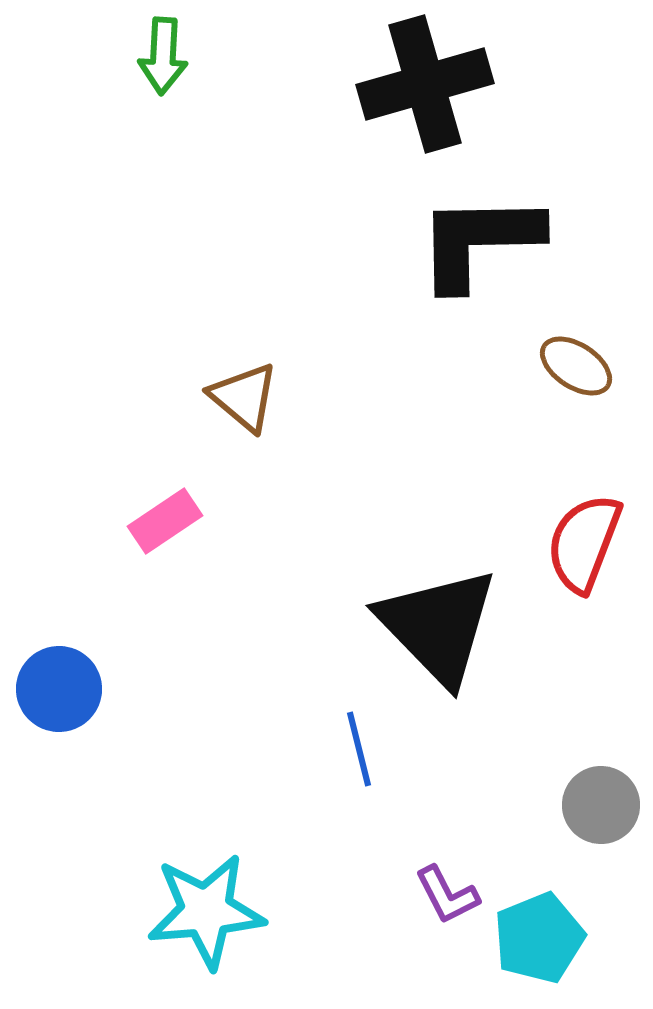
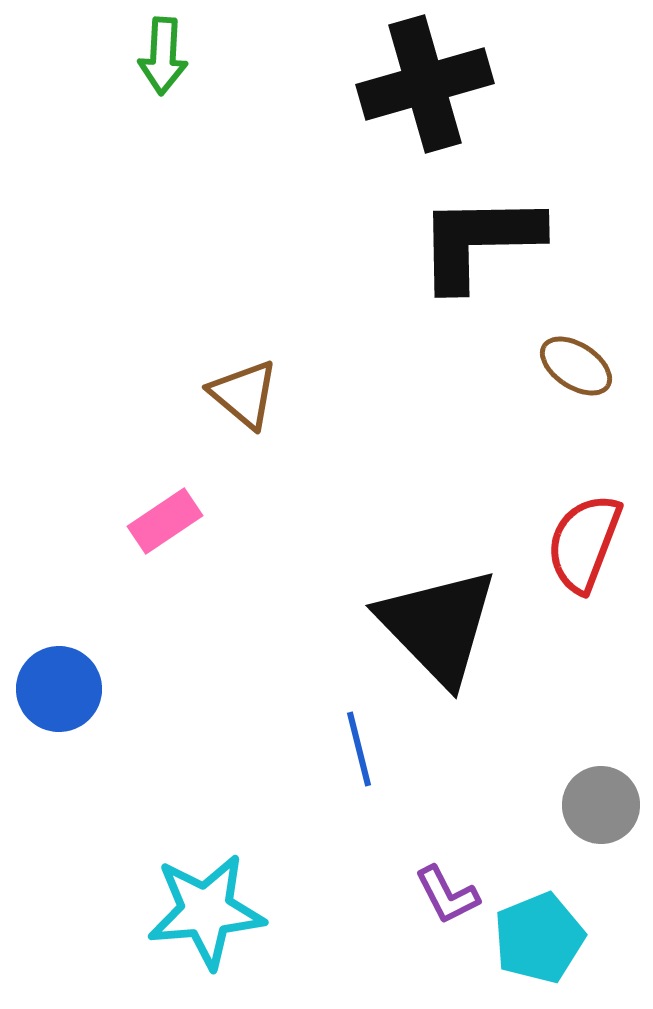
brown triangle: moved 3 px up
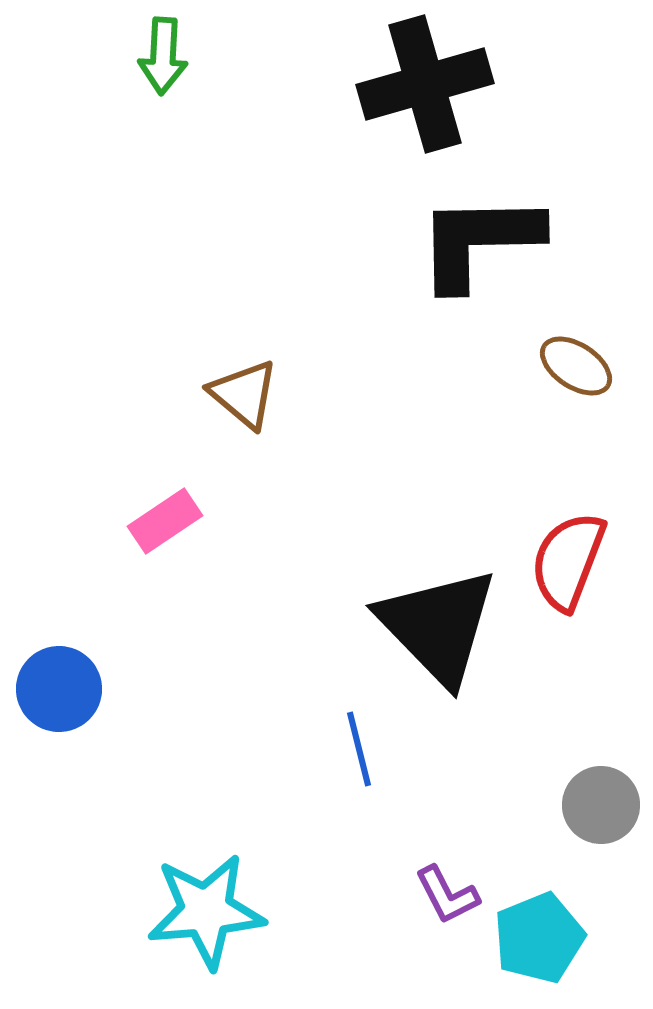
red semicircle: moved 16 px left, 18 px down
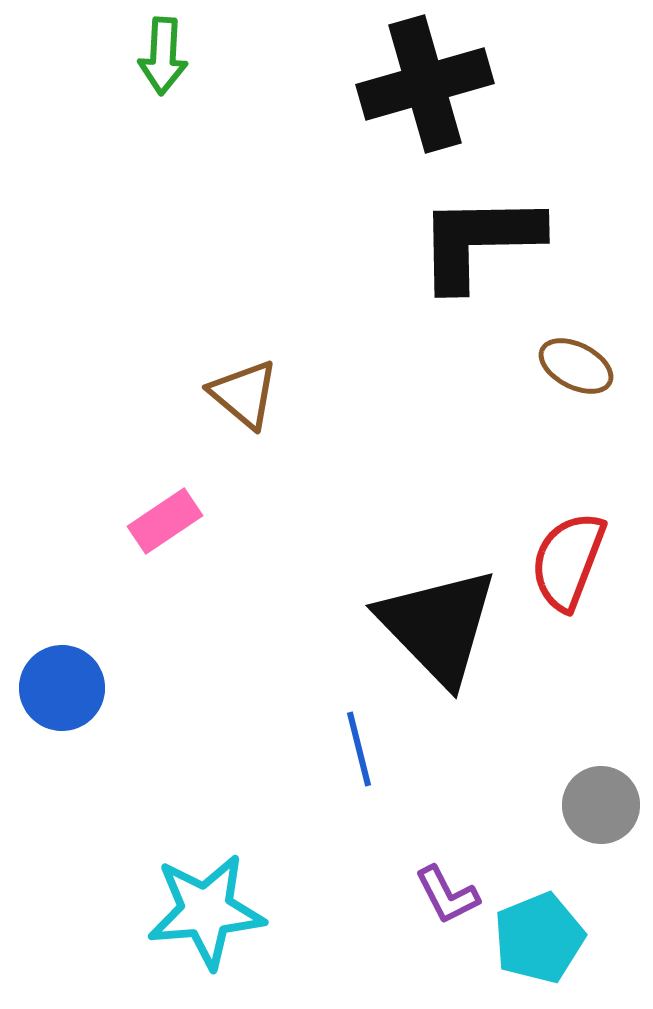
brown ellipse: rotated 6 degrees counterclockwise
blue circle: moved 3 px right, 1 px up
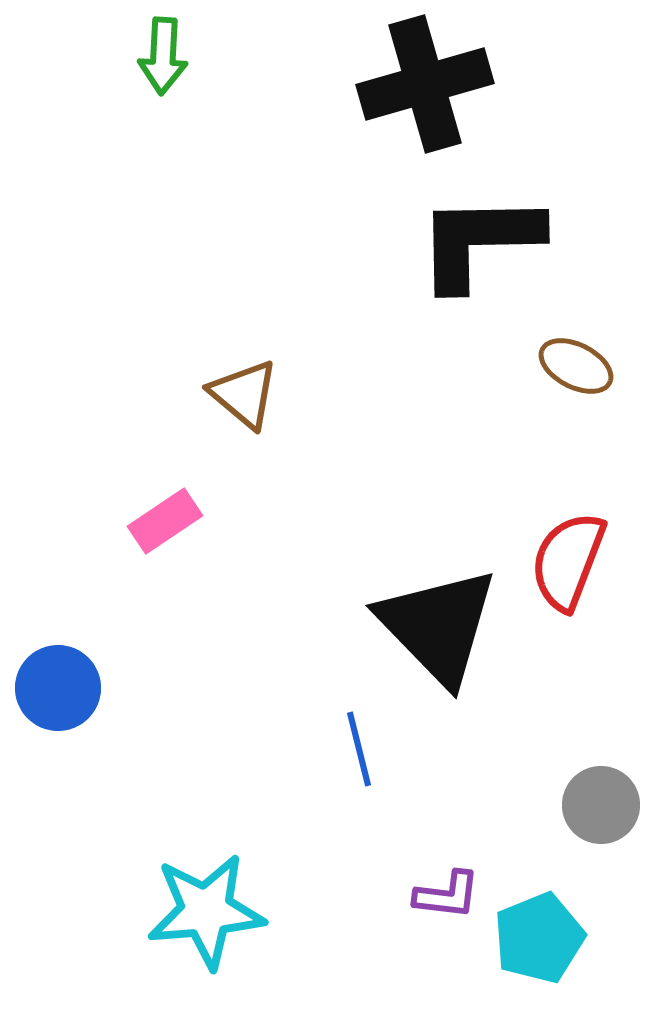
blue circle: moved 4 px left
purple L-shape: rotated 56 degrees counterclockwise
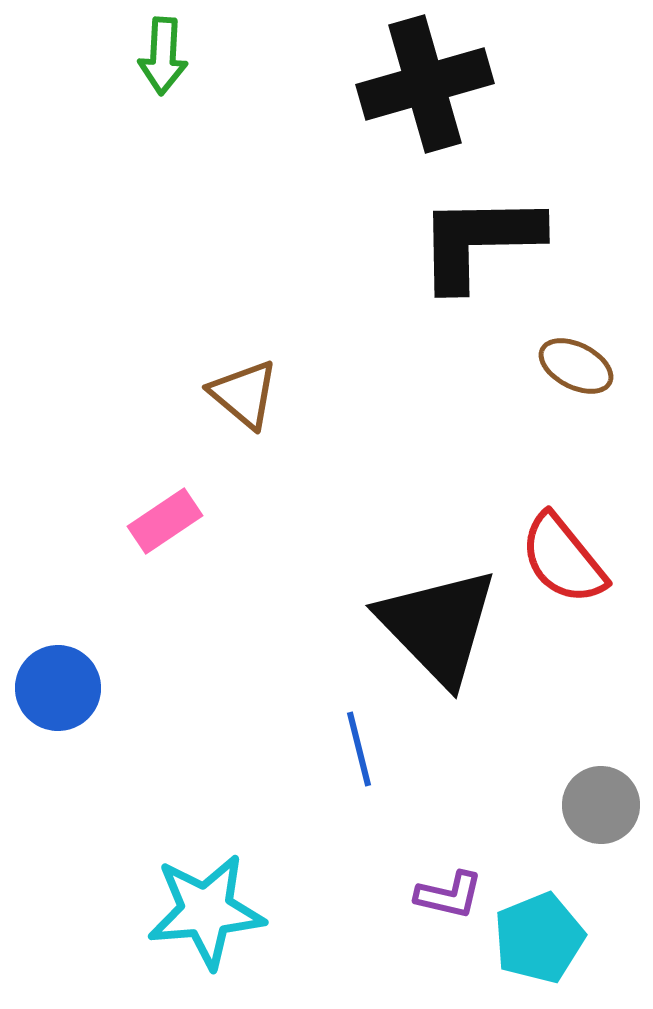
red semicircle: moved 5 px left, 2 px up; rotated 60 degrees counterclockwise
purple L-shape: moved 2 px right; rotated 6 degrees clockwise
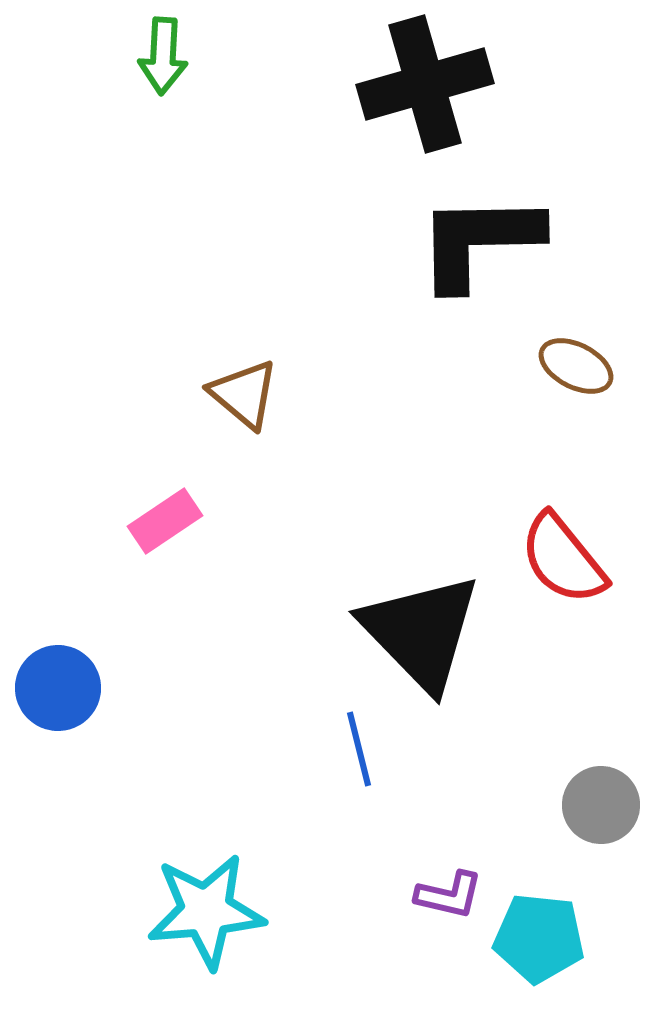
black triangle: moved 17 px left, 6 px down
cyan pentagon: rotated 28 degrees clockwise
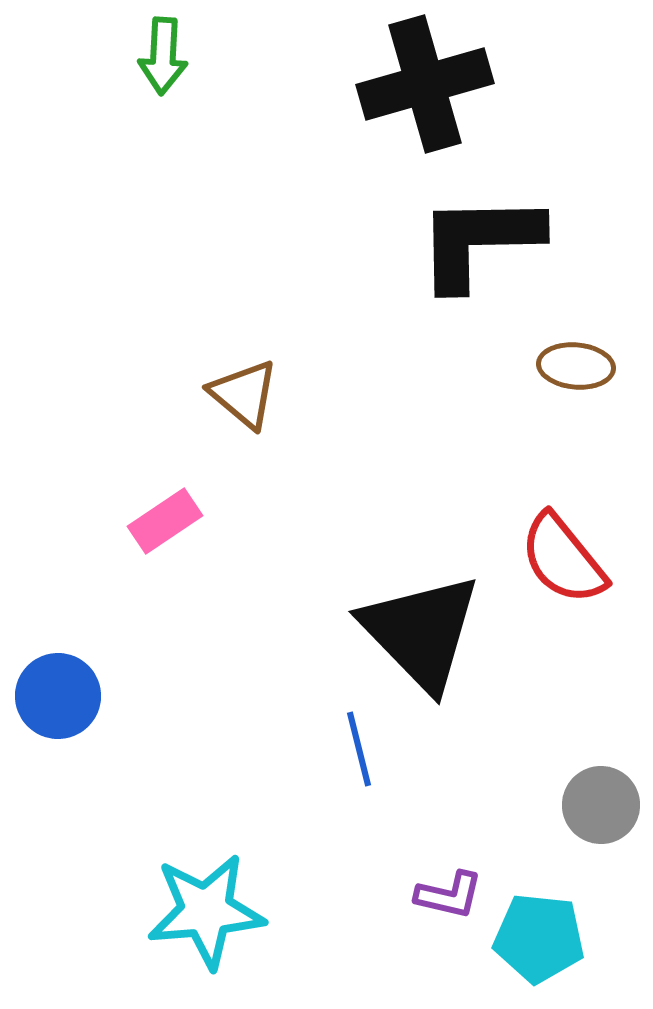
brown ellipse: rotated 22 degrees counterclockwise
blue circle: moved 8 px down
